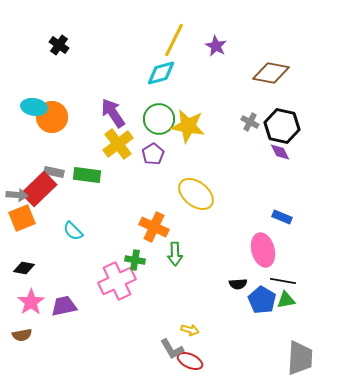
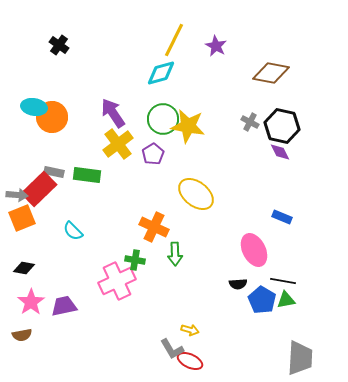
green circle: moved 4 px right
pink ellipse: moved 9 px left; rotated 12 degrees counterclockwise
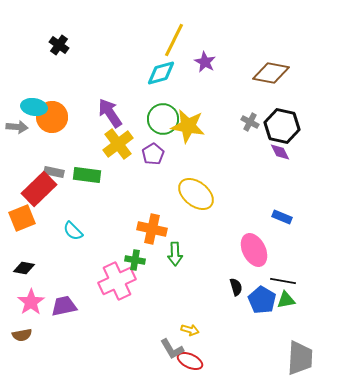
purple star: moved 11 px left, 16 px down
purple arrow: moved 3 px left
gray arrow: moved 68 px up
orange cross: moved 2 px left, 2 px down; rotated 12 degrees counterclockwise
black semicircle: moved 2 px left, 3 px down; rotated 102 degrees counterclockwise
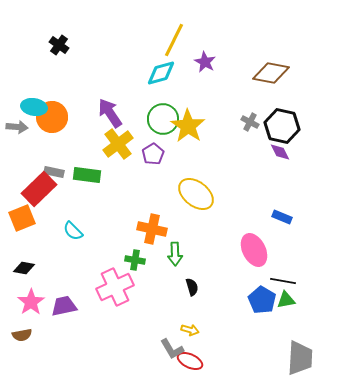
yellow star: rotated 24 degrees clockwise
pink cross: moved 2 px left, 6 px down
black semicircle: moved 44 px left
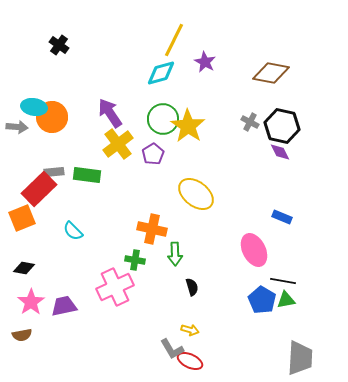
gray rectangle: rotated 18 degrees counterclockwise
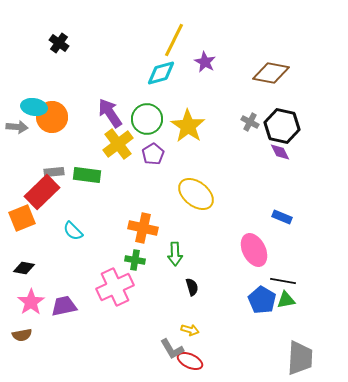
black cross: moved 2 px up
green circle: moved 16 px left
red rectangle: moved 3 px right, 3 px down
orange cross: moved 9 px left, 1 px up
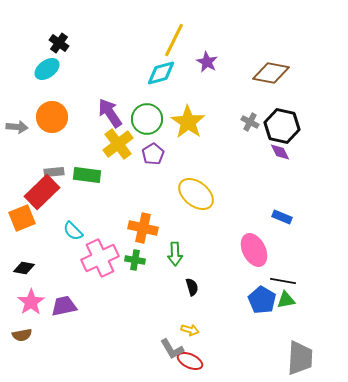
purple star: moved 2 px right
cyan ellipse: moved 13 px right, 38 px up; rotated 45 degrees counterclockwise
yellow star: moved 4 px up
pink cross: moved 15 px left, 29 px up
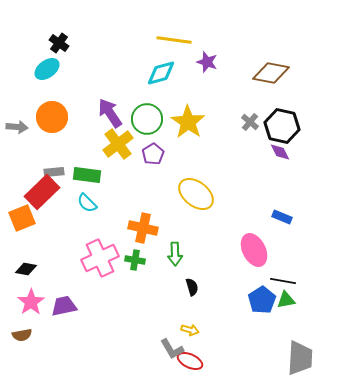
yellow line: rotated 72 degrees clockwise
purple star: rotated 10 degrees counterclockwise
gray cross: rotated 12 degrees clockwise
cyan semicircle: moved 14 px right, 28 px up
black diamond: moved 2 px right, 1 px down
blue pentagon: rotated 8 degrees clockwise
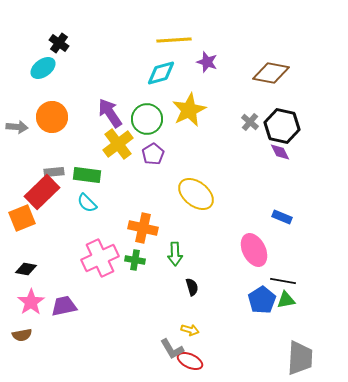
yellow line: rotated 12 degrees counterclockwise
cyan ellipse: moved 4 px left, 1 px up
yellow star: moved 1 px right, 12 px up; rotated 12 degrees clockwise
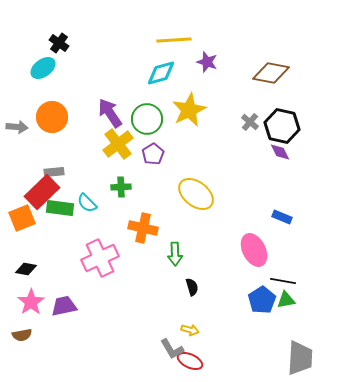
green rectangle: moved 27 px left, 33 px down
green cross: moved 14 px left, 73 px up; rotated 12 degrees counterclockwise
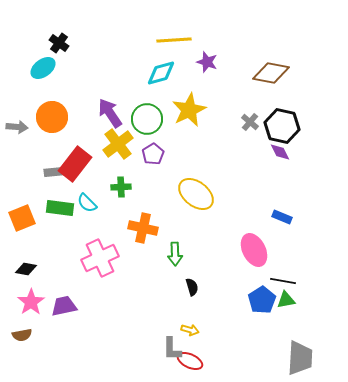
red rectangle: moved 33 px right, 28 px up; rotated 8 degrees counterclockwise
gray L-shape: rotated 30 degrees clockwise
